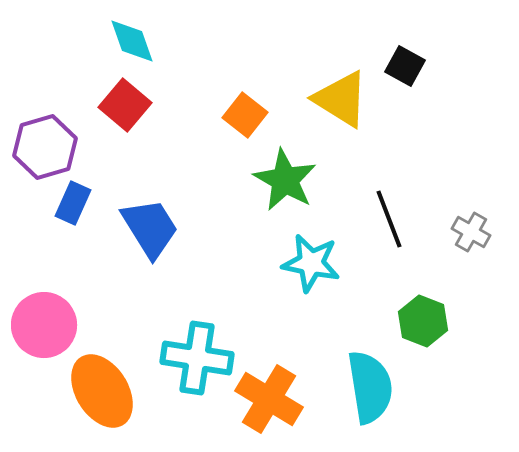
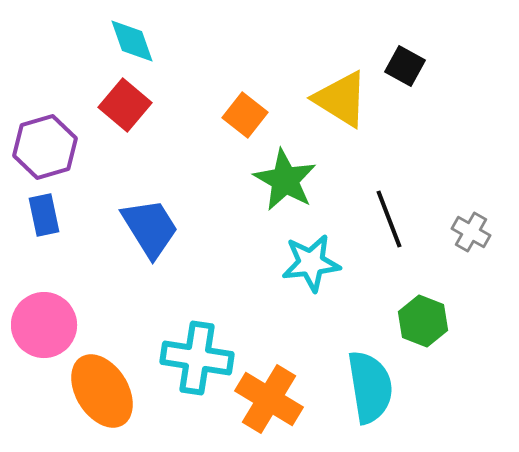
blue rectangle: moved 29 px left, 12 px down; rotated 36 degrees counterclockwise
cyan star: rotated 18 degrees counterclockwise
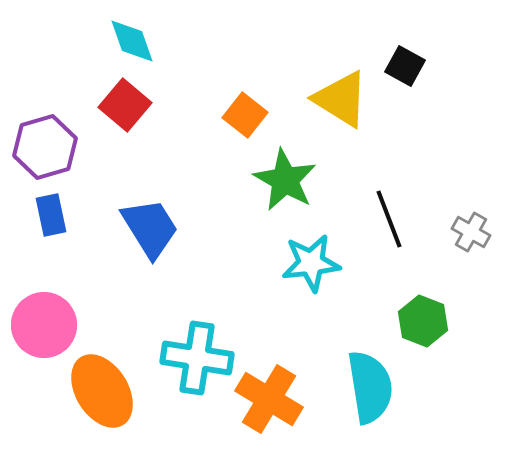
blue rectangle: moved 7 px right
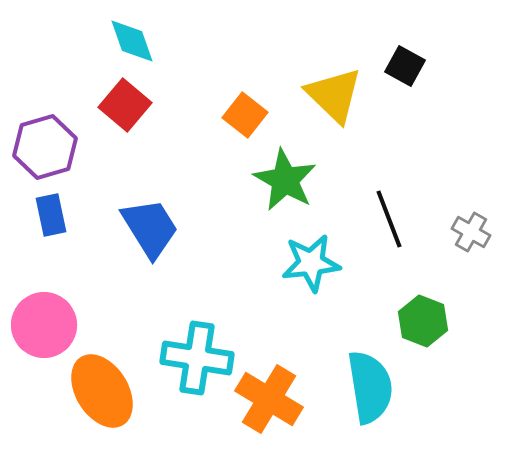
yellow triangle: moved 7 px left, 4 px up; rotated 12 degrees clockwise
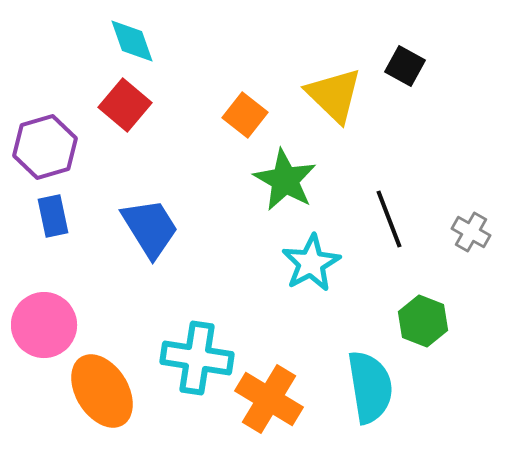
blue rectangle: moved 2 px right, 1 px down
cyan star: rotated 22 degrees counterclockwise
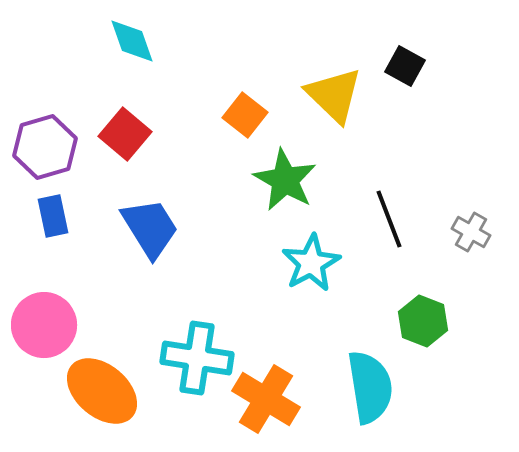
red square: moved 29 px down
orange ellipse: rotated 18 degrees counterclockwise
orange cross: moved 3 px left
